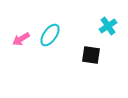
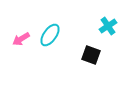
black square: rotated 12 degrees clockwise
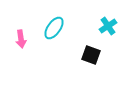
cyan ellipse: moved 4 px right, 7 px up
pink arrow: rotated 66 degrees counterclockwise
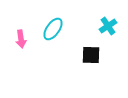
cyan ellipse: moved 1 px left, 1 px down
black square: rotated 18 degrees counterclockwise
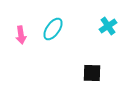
pink arrow: moved 4 px up
black square: moved 1 px right, 18 px down
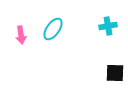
cyan cross: rotated 24 degrees clockwise
black square: moved 23 px right
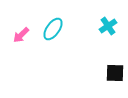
cyan cross: rotated 24 degrees counterclockwise
pink arrow: rotated 54 degrees clockwise
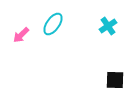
cyan ellipse: moved 5 px up
black square: moved 7 px down
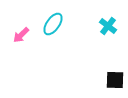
cyan cross: rotated 18 degrees counterclockwise
